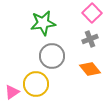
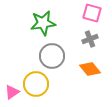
pink square: rotated 30 degrees counterclockwise
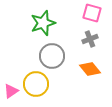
green star: rotated 10 degrees counterclockwise
pink triangle: moved 1 px left, 1 px up
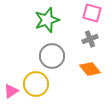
green star: moved 4 px right, 3 px up
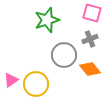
gray circle: moved 12 px right, 1 px up
pink triangle: moved 11 px up
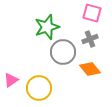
green star: moved 7 px down
gray circle: moved 1 px left, 3 px up
yellow circle: moved 3 px right, 4 px down
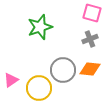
green star: moved 7 px left
gray circle: moved 18 px down
orange diamond: rotated 45 degrees counterclockwise
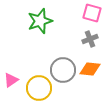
green star: moved 6 px up
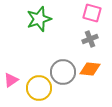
green star: moved 1 px left, 2 px up
gray circle: moved 2 px down
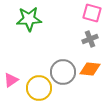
green star: moved 10 px left; rotated 15 degrees clockwise
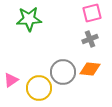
pink square: rotated 30 degrees counterclockwise
